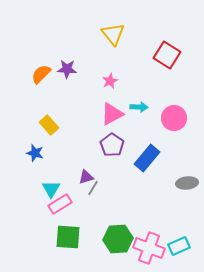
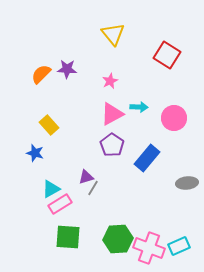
cyan triangle: rotated 30 degrees clockwise
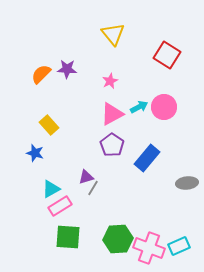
cyan arrow: rotated 30 degrees counterclockwise
pink circle: moved 10 px left, 11 px up
pink rectangle: moved 2 px down
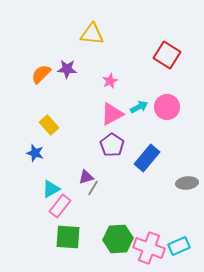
yellow triangle: moved 21 px left; rotated 45 degrees counterclockwise
pink circle: moved 3 px right
pink rectangle: rotated 20 degrees counterclockwise
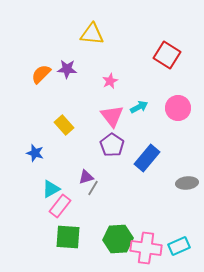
pink circle: moved 11 px right, 1 px down
pink triangle: moved 2 px down; rotated 40 degrees counterclockwise
yellow rectangle: moved 15 px right
pink cross: moved 3 px left; rotated 12 degrees counterclockwise
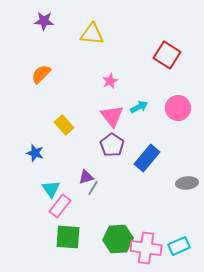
purple star: moved 23 px left, 48 px up
cyan triangle: rotated 36 degrees counterclockwise
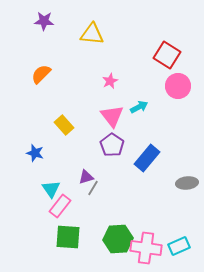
pink circle: moved 22 px up
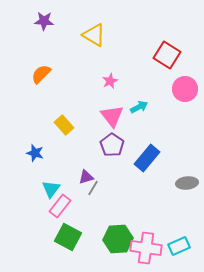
yellow triangle: moved 2 px right, 1 px down; rotated 25 degrees clockwise
pink circle: moved 7 px right, 3 px down
cyan triangle: rotated 12 degrees clockwise
green square: rotated 24 degrees clockwise
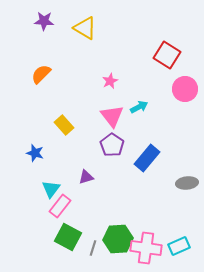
yellow triangle: moved 9 px left, 7 px up
gray line: moved 60 px down; rotated 14 degrees counterclockwise
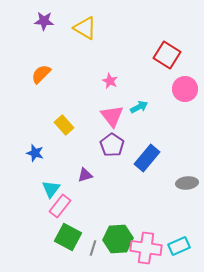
pink star: rotated 21 degrees counterclockwise
purple triangle: moved 1 px left, 2 px up
